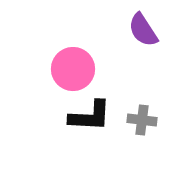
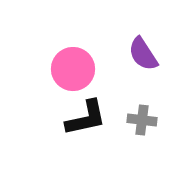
purple semicircle: moved 24 px down
black L-shape: moved 4 px left, 2 px down; rotated 15 degrees counterclockwise
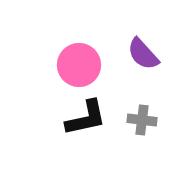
purple semicircle: rotated 9 degrees counterclockwise
pink circle: moved 6 px right, 4 px up
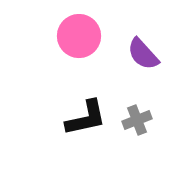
pink circle: moved 29 px up
gray cross: moved 5 px left; rotated 28 degrees counterclockwise
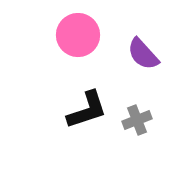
pink circle: moved 1 px left, 1 px up
black L-shape: moved 1 px right, 8 px up; rotated 6 degrees counterclockwise
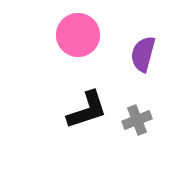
purple semicircle: rotated 57 degrees clockwise
